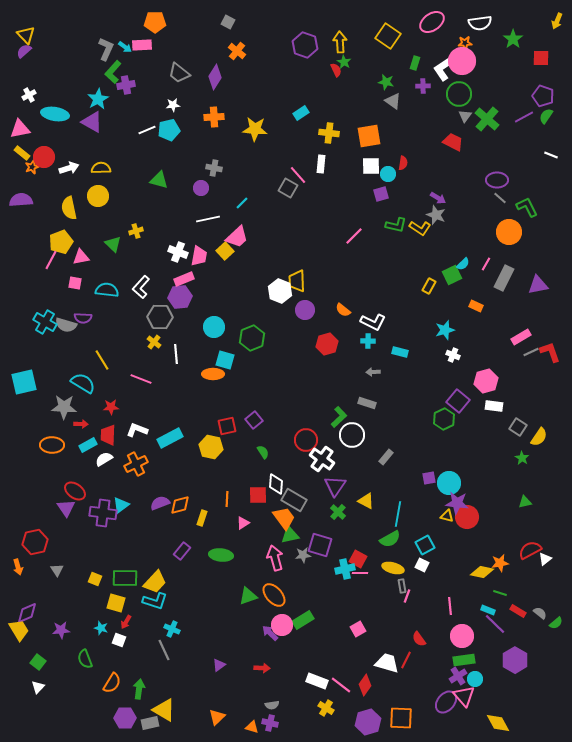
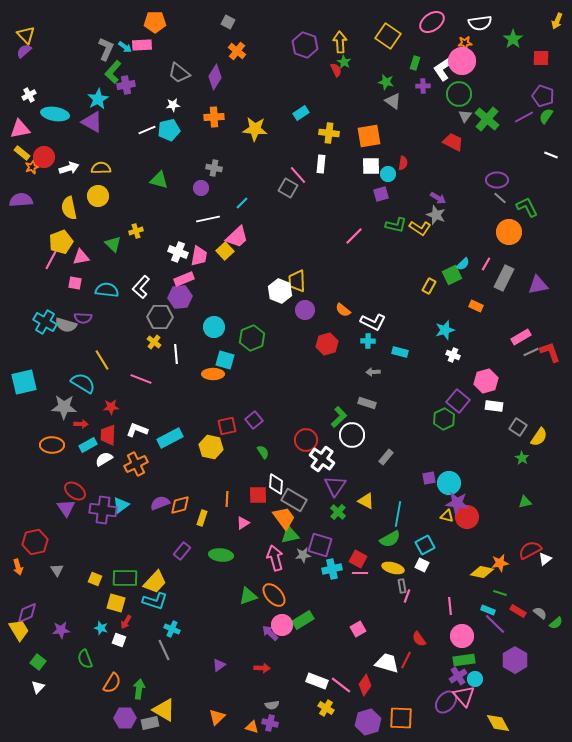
purple cross at (103, 513): moved 3 px up
cyan cross at (345, 569): moved 13 px left
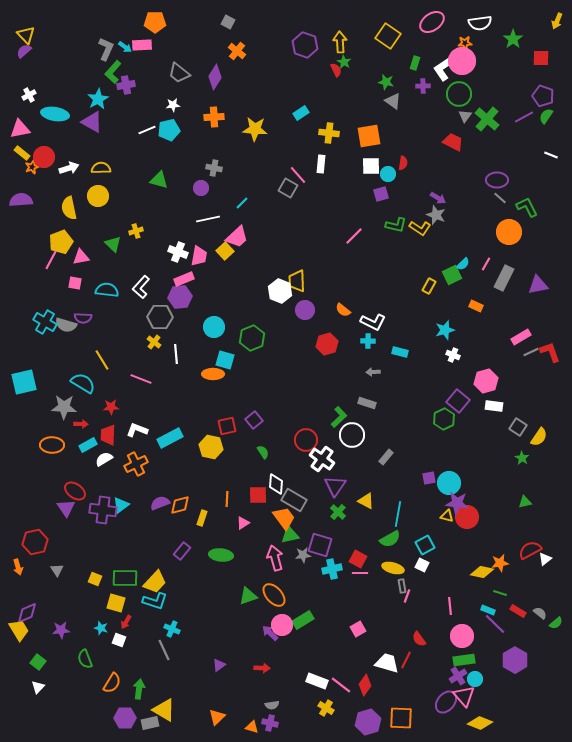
yellow diamond at (498, 723): moved 18 px left; rotated 40 degrees counterclockwise
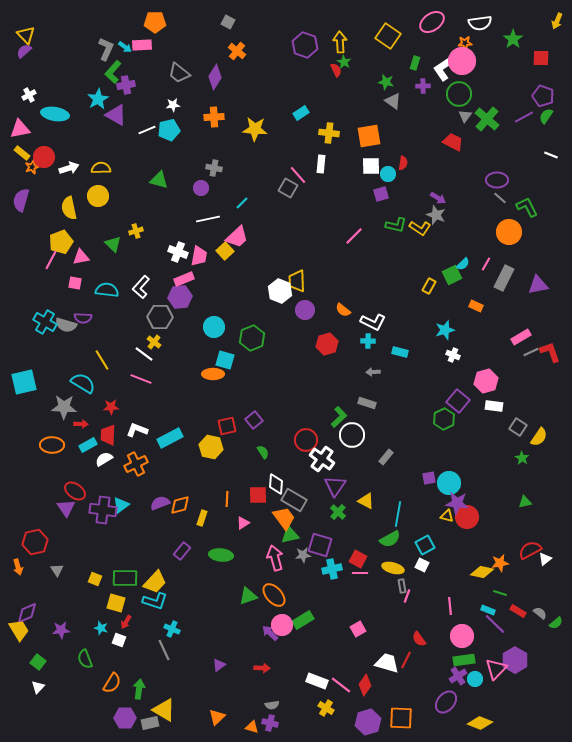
purple triangle at (92, 122): moved 24 px right, 7 px up
purple semicircle at (21, 200): rotated 70 degrees counterclockwise
white line at (176, 354): moved 32 px left; rotated 48 degrees counterclockwise
pink triangle at (464, 696): moved 32 px right, 27 px up; rotated 25 degrees clockwise
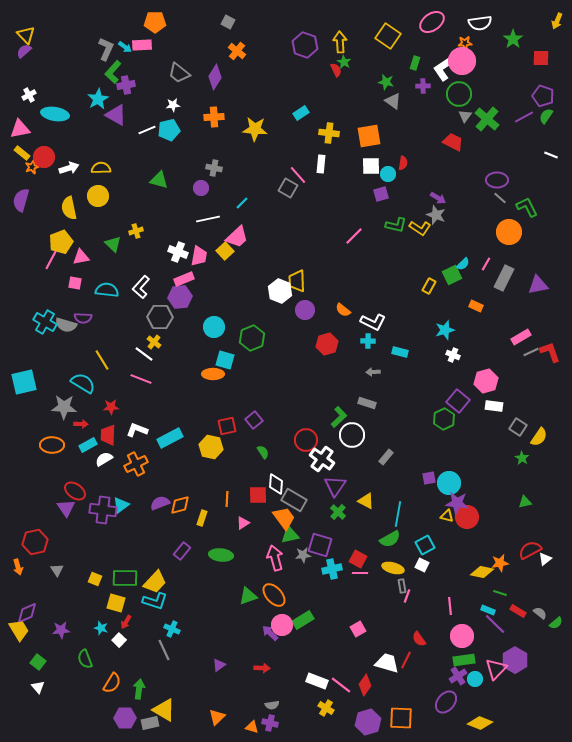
white square at (119, 640): rotated 24 degrees clockwise
white triangle at (38, 687): rotated 24 degrees counterclockwise
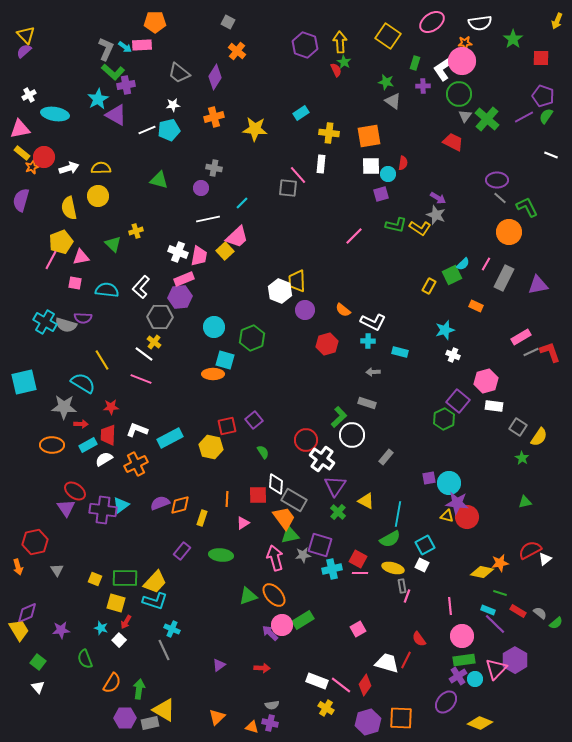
green L-shape at (113, 72): rotated 90 degrees counterclockwise
orange cross at (214, 117): rotated 12 degrees counterclockwise
gray square at (288, 188): rotated 24 degrees counterclockwise
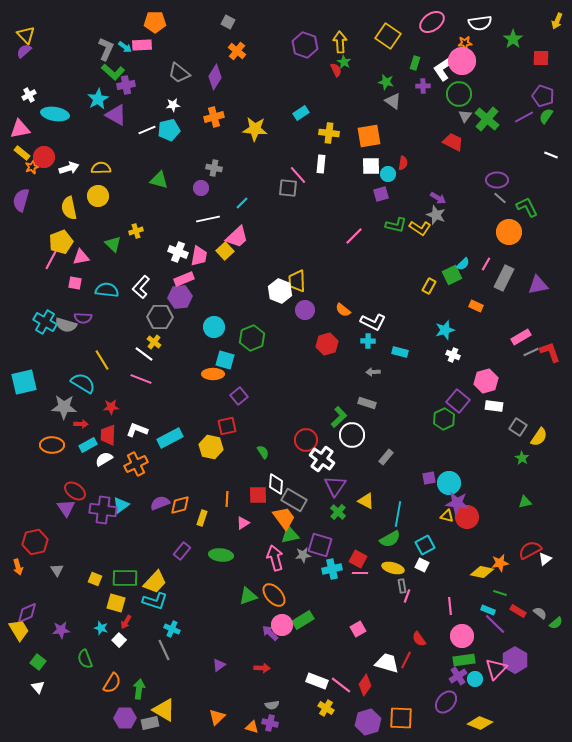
purple square at (254, 420): moved 15 px left, 24 px up
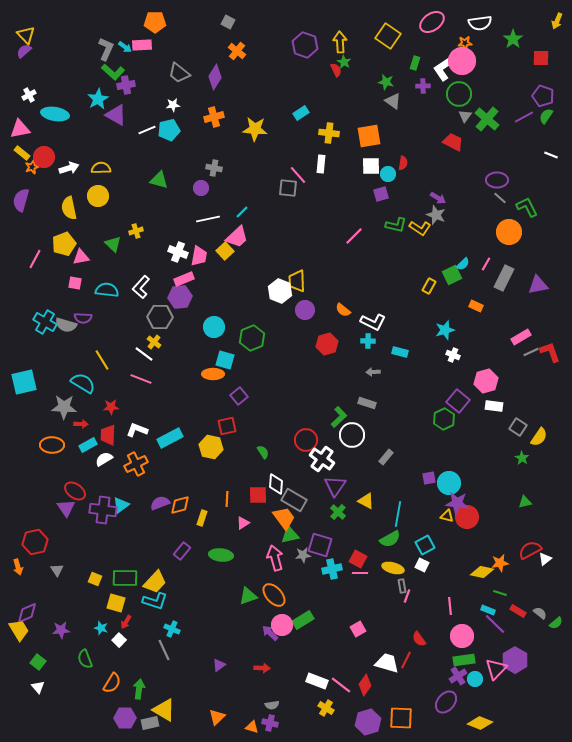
cyan line at (242, 203): moved 9 px down
yellow pentagon at (61, 242): moved 3 px right, 2 px down
pink line at (51, 260): moved 16 px left, 1 px up
